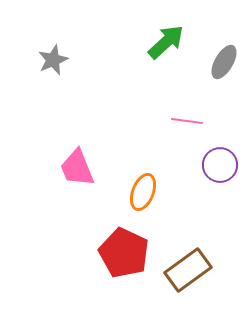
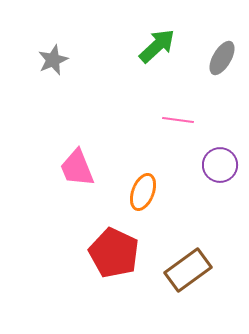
green arrow: moved 9 px left, 4 px down
gray ellipse: moved 2 px left, 4 px up
pink line: moved 9 px left, 1 px up
red pentagon: moved 10 px left
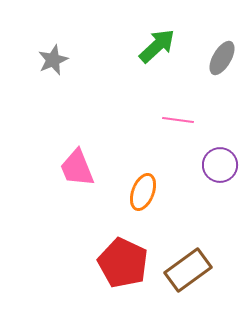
red pentagon: moved 9 px right, 10 px down
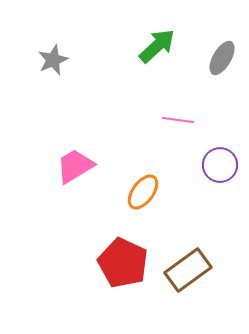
pink trapezoid: moved 2 px left, 2 px up; rotated 81 degrees clockwise
orange ellipse: rotated 15 degrees clockwise
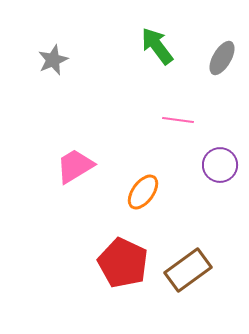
green arrow: rotated 84 degrees counterclockwise
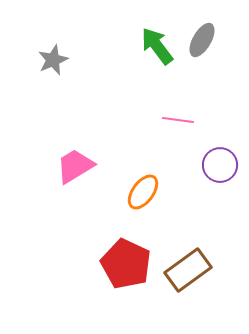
gray ellipse: moved 20 px left, 18 px up
red pentagon: moved 3 px right, 1 px down
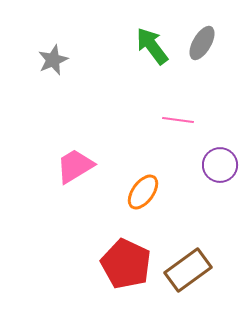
gray ellipse: moved 3 px down
green arrow: moved 5 px left
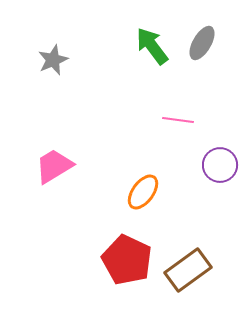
pink trapezoid: moved 21 px left
red pentagon: moved 1 px right, 4 px up
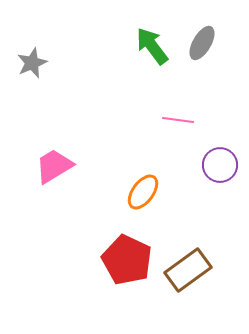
gray star: moved 21 px left, 3 px down
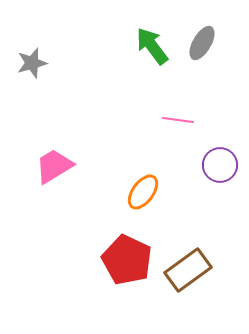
gray star: rotated 8 degrees clockwise
